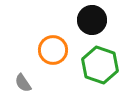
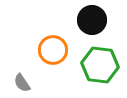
green hexagon: rotated 12 degrees counterclockwise
gray semicircle: moved 1 px left
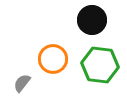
orange circle: moved 9 px down
gray semicircle: rotated 72 degrees clockwise
